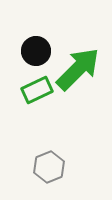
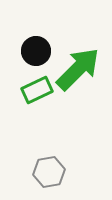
gray hexagon: moved 5 px down; rotated 12 degrees clockwise
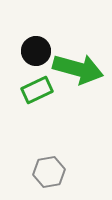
green arrow: rotated 60 degrees clockwise
